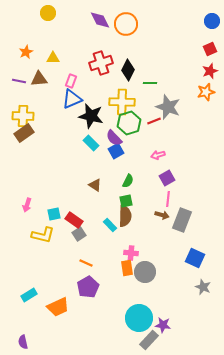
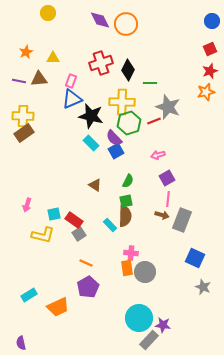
purple semicircle at (23, 342): moved 2 px left, 1 px down
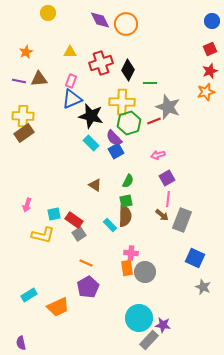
yellow triangle at (53, 58): moved 17 px right, 6 px up
brown arrow at (162, 215): rotated 24 degrees clockwise
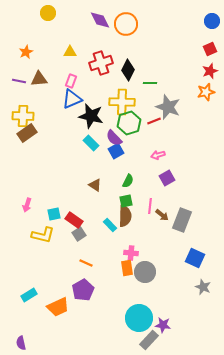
brown rectangle at (24, 133): moved 3 px right
pink line at (168, 199): moved 18 px left, 7 px down
purple pentagon at (88, 287): moved 5 px left, 3 px down
